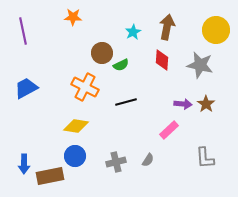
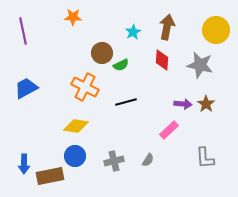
gray cross: moved 2 px left, 1 px up
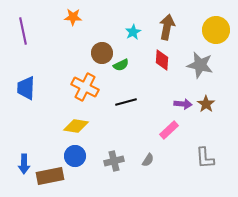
blue trapezoid: rotated 60 degrees counterclockwise
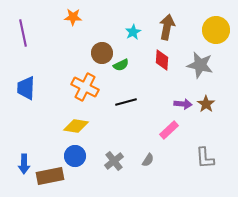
purple line: moved 2 px down
gray cross: rotated 24 degrees counterclockwise
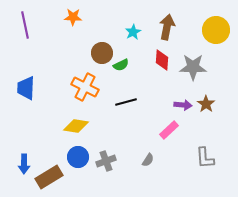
purple line: moved 2 px right, 8 px up
gray star: moved 7 px left, 2 px down; rotated 12 degrees counterclockwise
purple arrow: moved 1 px down
blue circle: moved 3 px right, 1 px down
gray cross: moved 8 px left; rotated 18 degrees clockwise
brown rectangle: moved 1 px left, 1 px down; rotated 20 degrees counterclockwise
